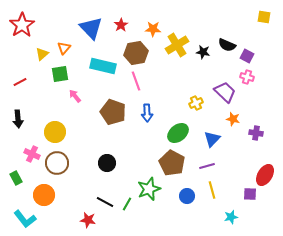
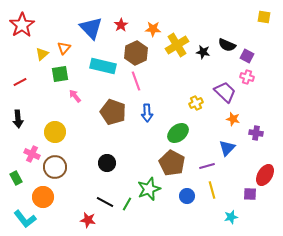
brown hexagon at (136, 53): rotated 15 degrees counterclockwise
blue triangle at (212, 139): moved 15 px right, 9 px down
brown circle at (57, 163): moved 2 px left, 4 px down
orange circle at (44, 195): moved 1 px left, 2 px down
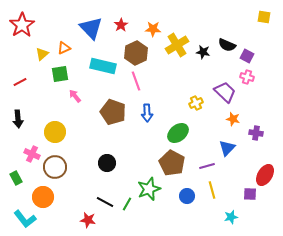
orange triangle at (64, 48): rotated 24 degrees clockwise
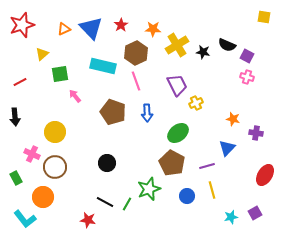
red star at (22, 25): rotated 15 degrees clockwise
orange triangle at (64, 48): moved 19 px up
purple trapezoid at (225, 92): moved 48 px left, 7 px up; rotated 20 degrees clockwise
black arrow at (18, 119): moved 3 px left, 2 px up
purple square at (250, 194): moved 5 px right, 19 px down; rotated 32 degrees counterclockwise
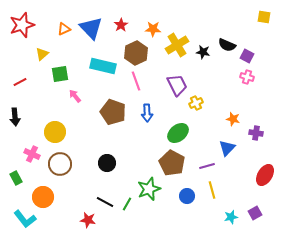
brown circle at (55, 167): moved 5 px right, 3 px up
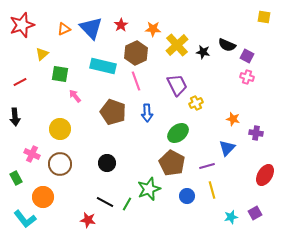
yellow cross at (177, 45): rotated 10 degrees counterclockwise
green square at (60, 74): rotated 18 degrees clockwise
yellow circle at (55, 132): moved 5 px right, 3 px up
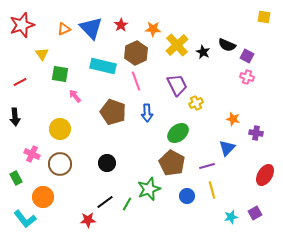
black star at (203, 52): rotated 16 degrees clockwise
yellow triangle at (42, 54): rotated 24 degrees counterclockwise
black line at (105, 202): rotated 66 degrees counterclockwise
red star at (88, 220): rotated 14 degrees counterclockwise
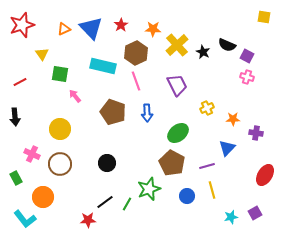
yellow cross at (196, 103): moved 11 px right, 5 px down
orange star at (233, 119): rotated 16 degrees counterclockwise
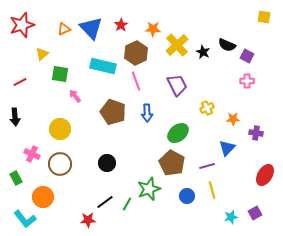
yellow triangle at (42, 54): rotated 24 degrees clockwise
pink cross at (247, 77): moved 4 px down; rotated 16 degrees counterclockwise
